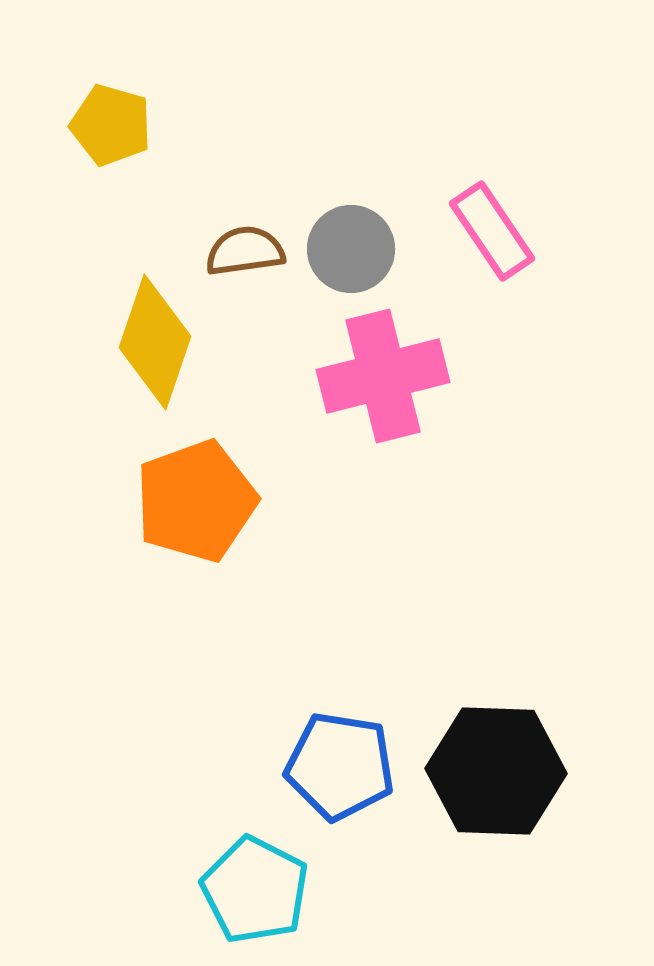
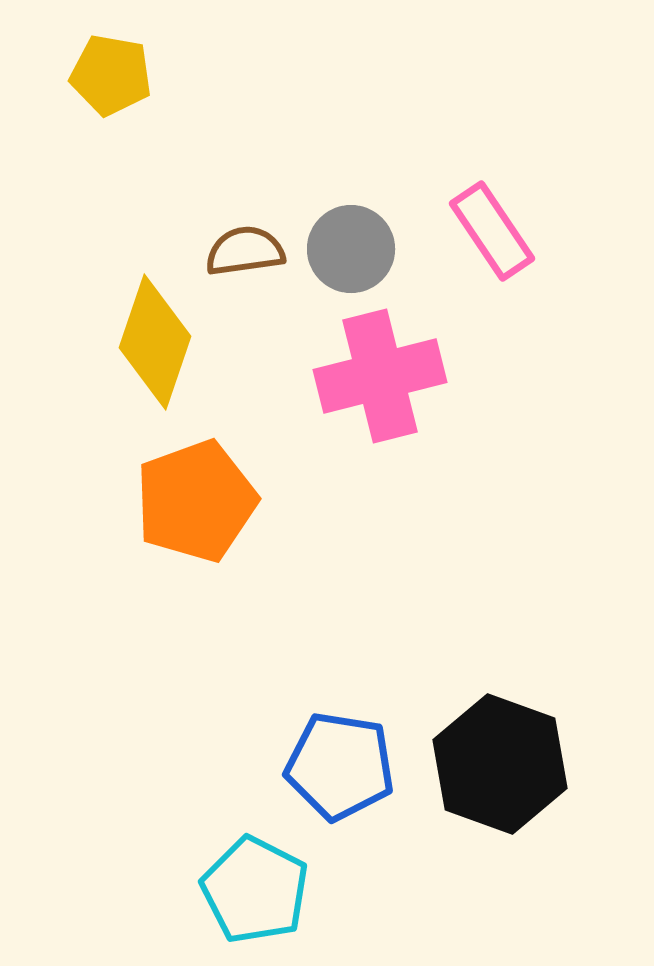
yellow pentagon: moved 50 px up; rotated 6 degrees counterclockwise
pink cross: moved 3 px left
black hexagon: moved 4 px right, 7 px up; rotated 18 degrees clockwise
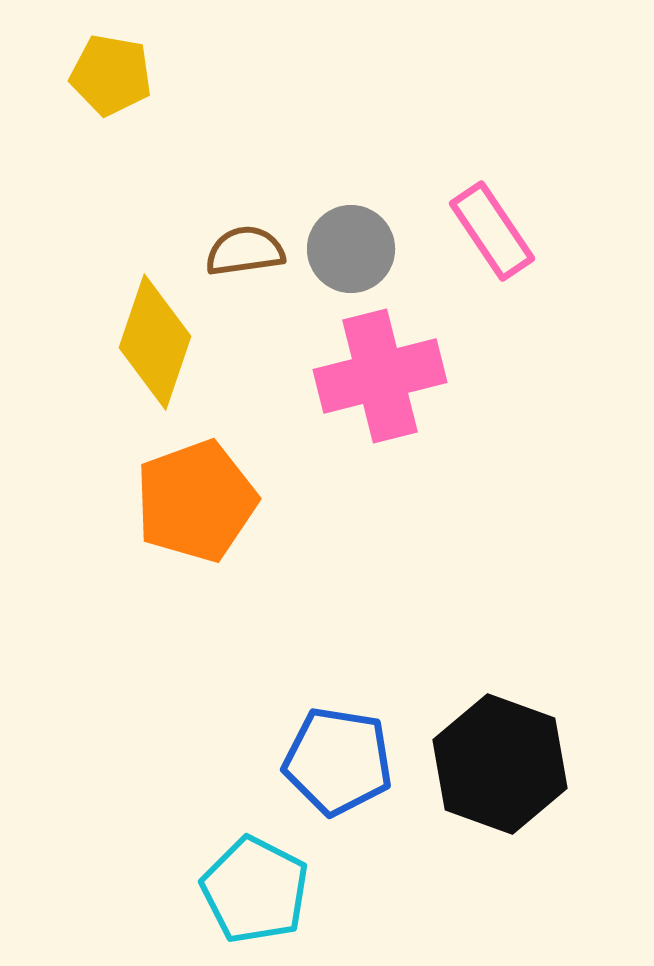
blue pentagon: moved 2 px left, 5 px up
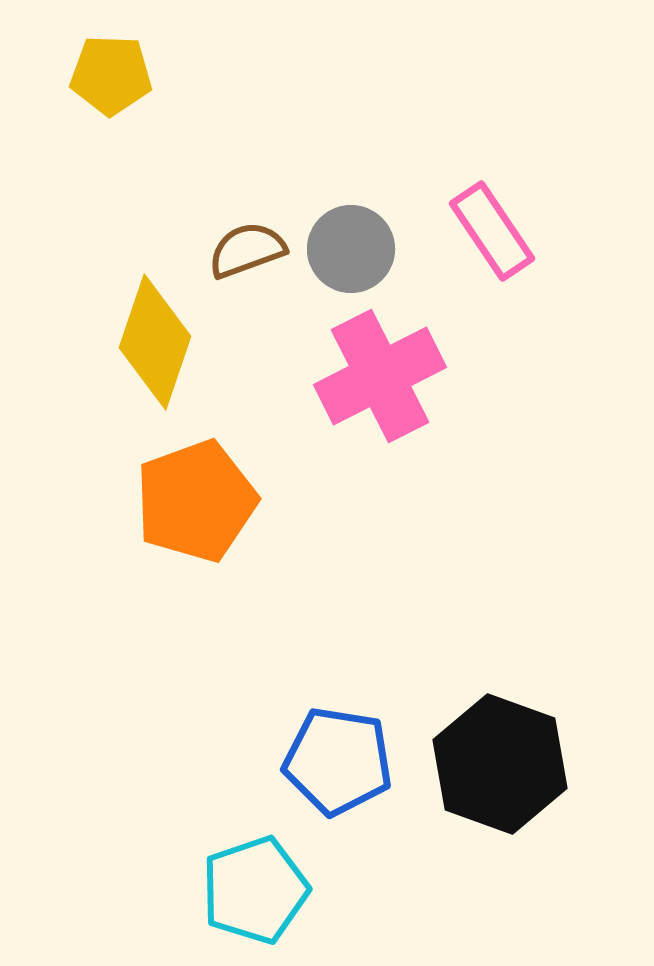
yellow pentagon: rotated 8 degrees counterclockwise
brown semicircle: moved 2 px right, 1 px up; rotated 12 degrees counterclockwise
pink cross: rotated 13 degrees counterclockwise
cyan pentagon: rotated 26 degrees clockwise
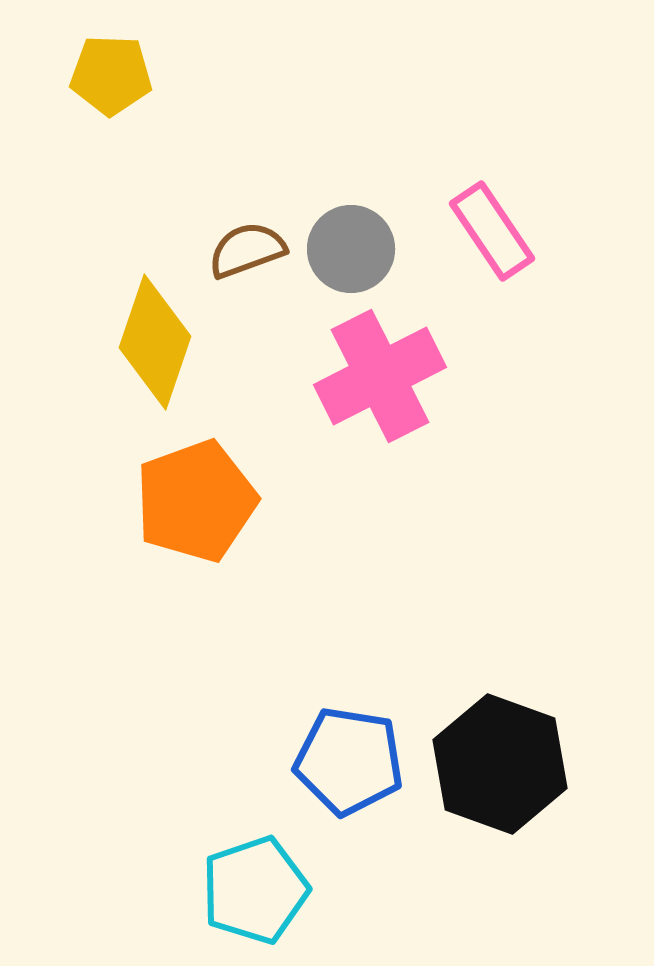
blue pentagon: moved 11 px right
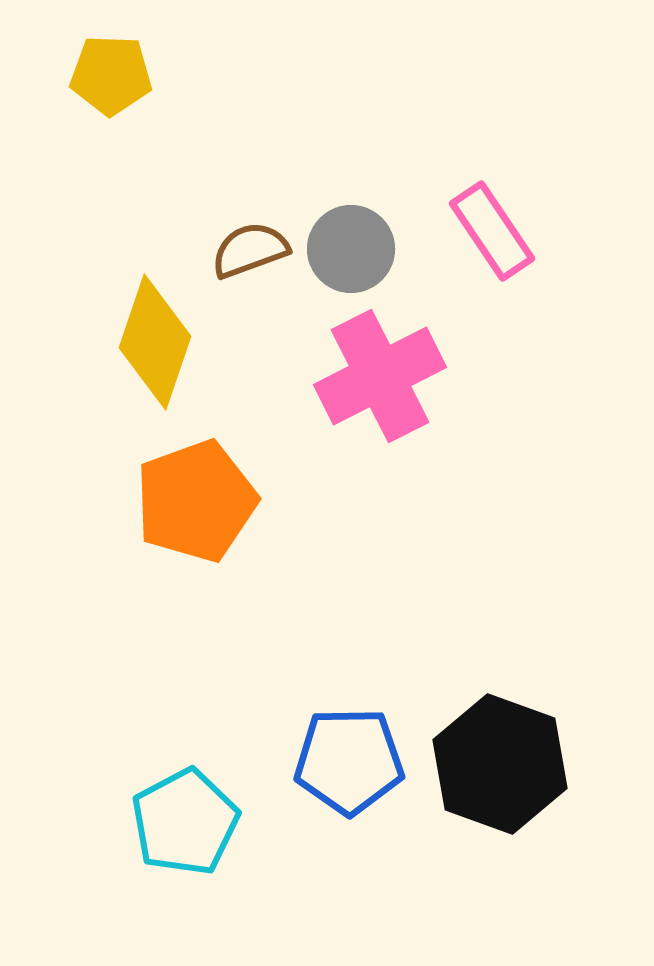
brown semicircle: moved 3 px right
blue pentagon: rotated 10 degrees counterclockwise
cyan pentagon: moved 70 px left, 68 px up; rotated 9 degrees counterclockwise
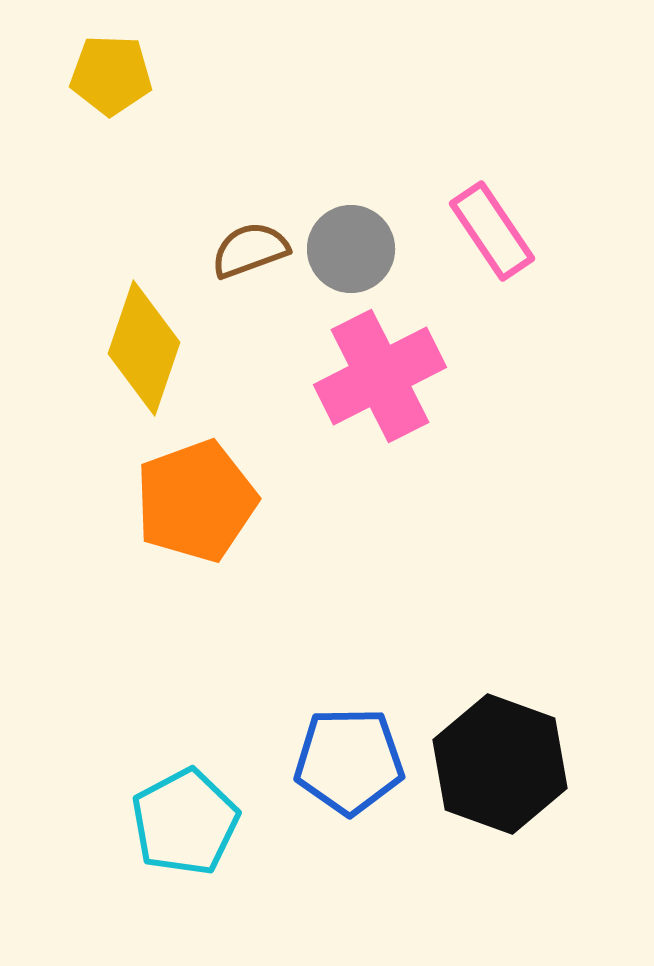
yellow diamond: moved 11 px left, 6 px down
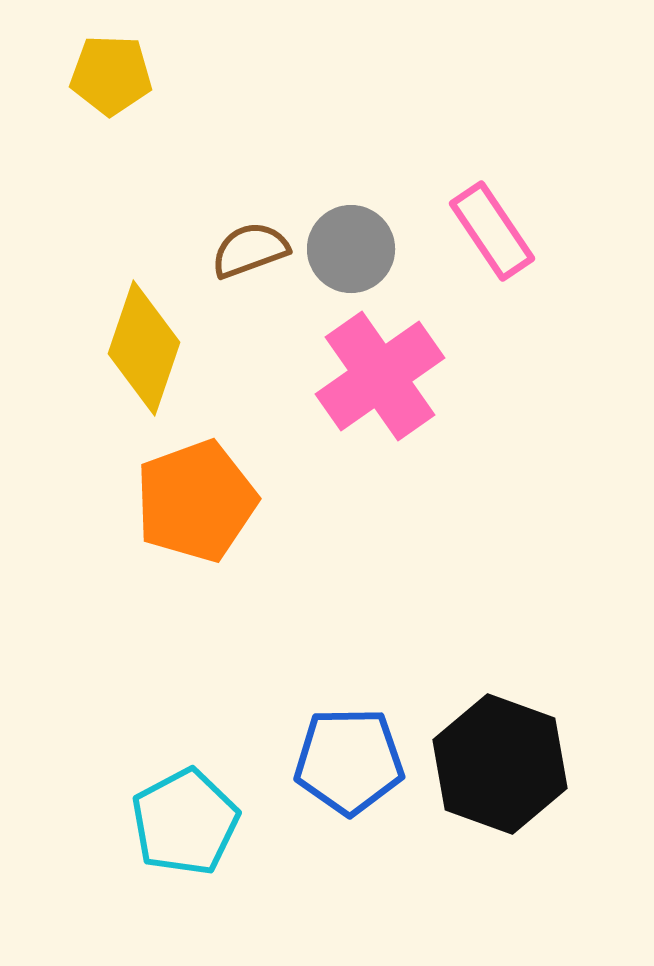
pink cross: rotated 8 degrees counterclockwise
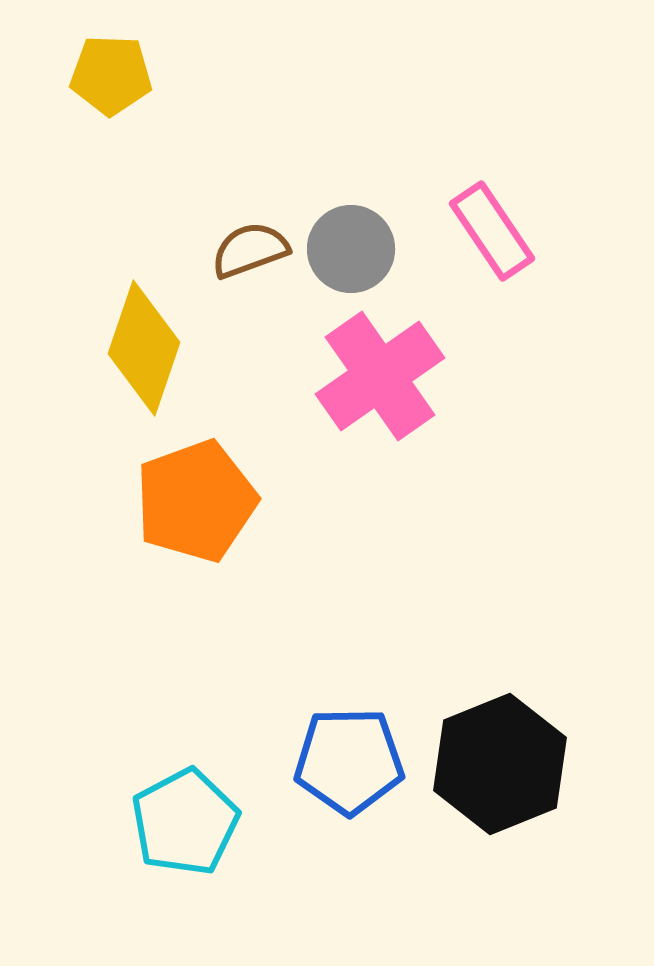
black hexagon: rotated 18 degrees clockwise
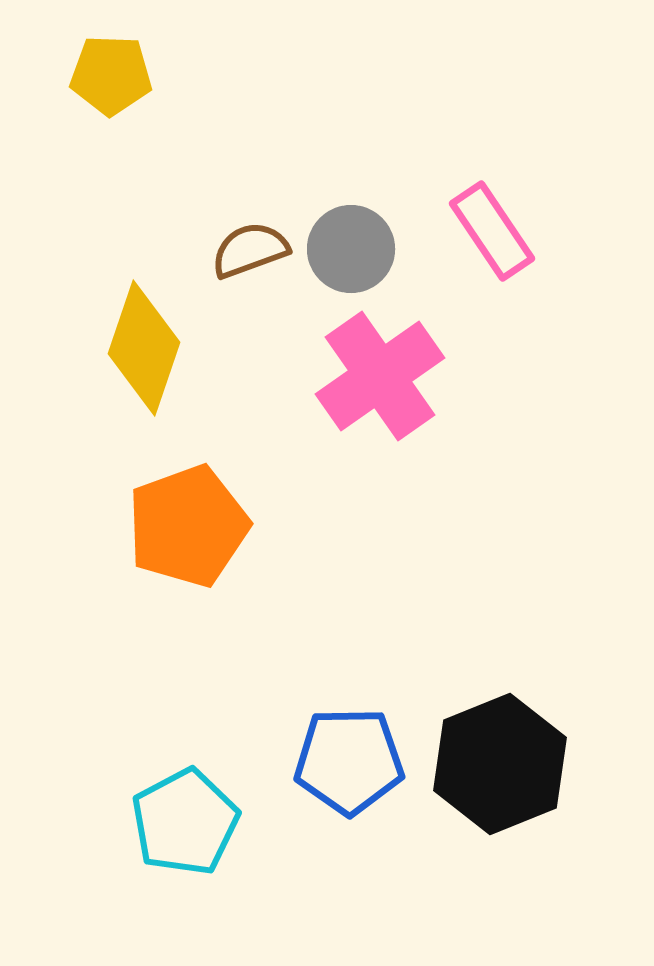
orange pentagon: moved 8 px left, 25 px down
